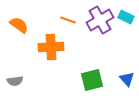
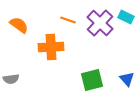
purple cross: moved 3 px down; rotated 16 degrees counterclockwise
gray semicircle: moved 4 px left, 2 px up
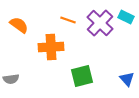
green square: moved 10 px left, 4 px up
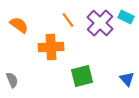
orange line: rotated 35 degrees clockwise
gray semicircle: moved 1 px right, 1 px down; rotated 105 degrees counterclockwise
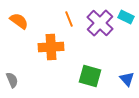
orange line: moved 1 px right, 1 px up; rotated 14 degrees clockwise
orange semicircle: moved 4 px up
green square: moved 8 px right; rotated 30 degrees clockwise
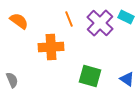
blue triangle: rotated 14 degrees counterclockwise
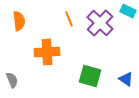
cyan rectangle: moved 2 px right, 6 px up
orange semicircle: rotated 48 degrees clockwise
orange cross: moved 4 px left, 5 px down
blue triangle: moved 1 px left
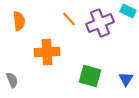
orange line: rotated 21 degrees counterclockwise
purple cross: rotated 24 degrees clockwise
blue triangle: rotated 28 degrees clockwise
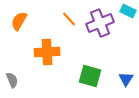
orange semicircle: rotated 144 degrees counterclockwise
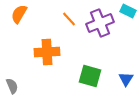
orange semicircle: moved 7 px up
gray semicircle: moved 6 px down
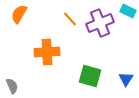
orange line: moved 1 px right
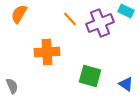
cyan rectangle: moved 2 px left
blue triangle: moved 5 px down; rotated 28 degrees counterclockwise
